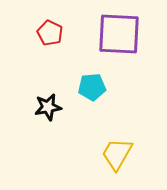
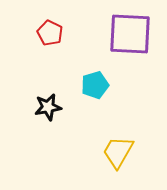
purple square: moved 11 px right
cyan pentagon: moved 3 px right, 2 px up; rotated 12 degrees counterclockwise
yellow trapezoid: moved 1 px right, 2 px up
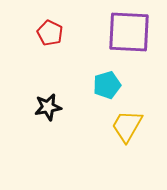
purple square: moved 1 px left, 2 px up
cyan pentagon: moved 12 px right
yellow trapezoid: moved 9 px right, 26 px up
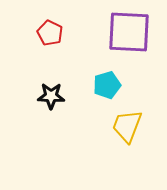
black star: moved 3 px right, 11 px up; rotated 12 degrees clockwise
yellow trapezoid: rotated 9 degrees counterclockwise
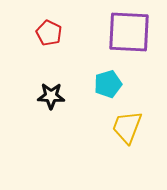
red pentagon: moved 1 px left
cyan pentagon: moved 1 px right, 1 px up
yellow trapezoid: moved 1 px down
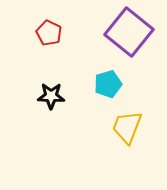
purple square: rotated 36 degrees clockwise
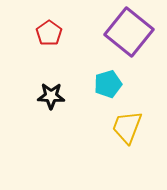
red pentagon: rotated 10 degrees clockwise
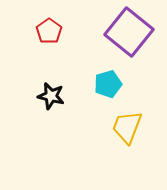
red pentagon: moved 2 px up
black star: rotated 12 degrees clockwise
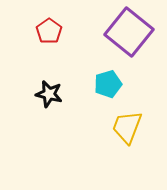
black star: moved 2 px left, 2 px up
